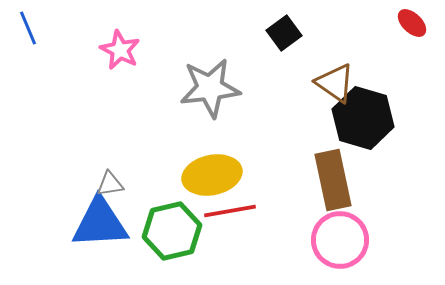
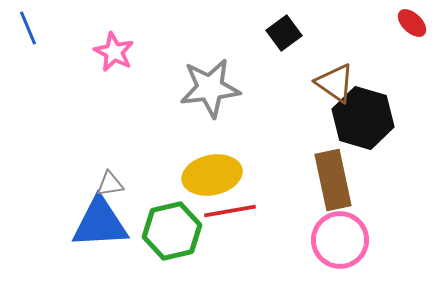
pink star: moved 6 px left, 2 px down
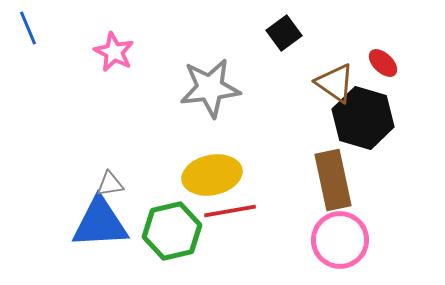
red ellipse: moved 29 px left, 40 px down
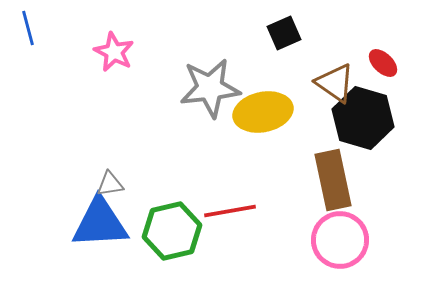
blue line: rotated 8 degrees clockwise
black square: rotated 12 degrees clockwise
yellow ellipse: moved 51 px right, 63 px up
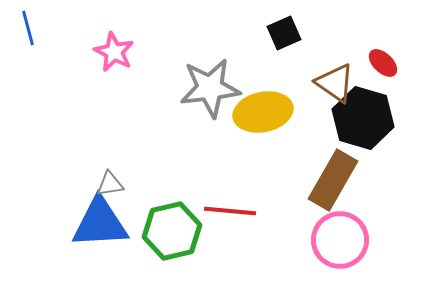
brown rectangle: rotated 42 degrees clockwise
red line: rotated 15 degrees clockwise
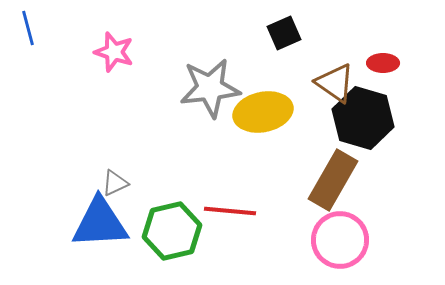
pink star: rotated 9 degrees counterclockwise
red ellipse: rotated 44 degrees counterclockwise
gray triangle: moved 5 px right, 1 px up; rotated 16 degrees counterclockwise
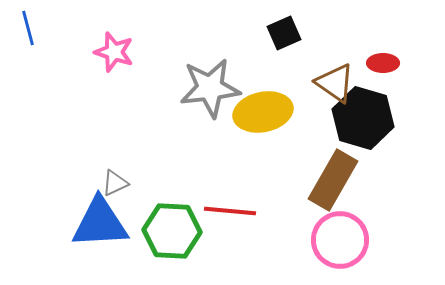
green hexagon: rotated 16 degrees clockwise
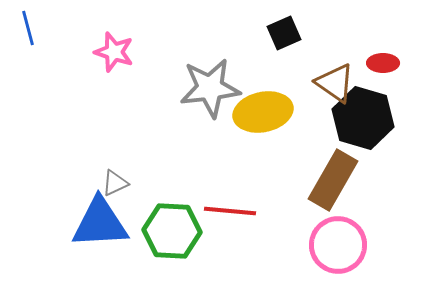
pink circle: moved 2 px left, 5 px down
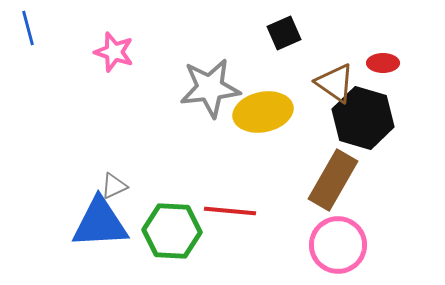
gray triangle: moved 1 px left, 3 px down
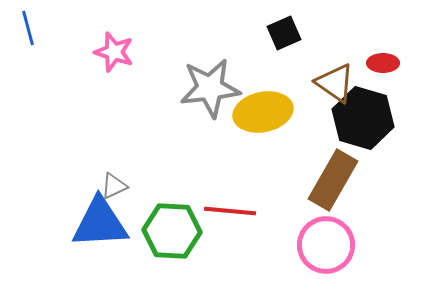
pink circle: moved 12 px left
